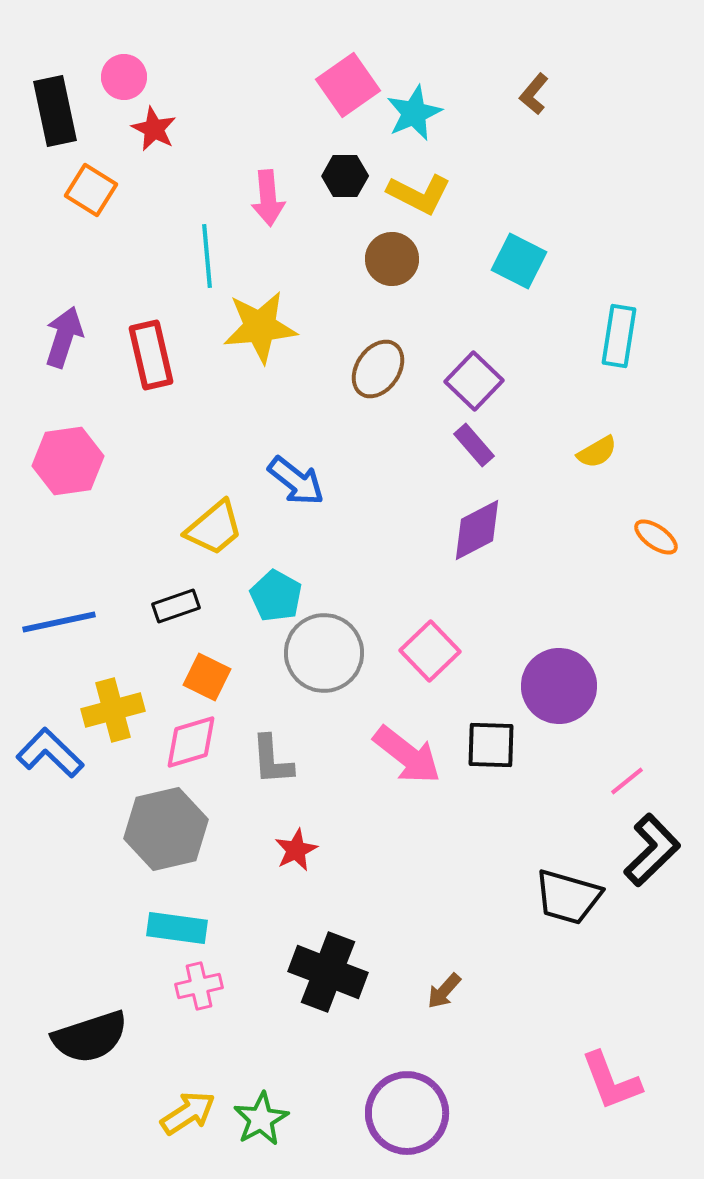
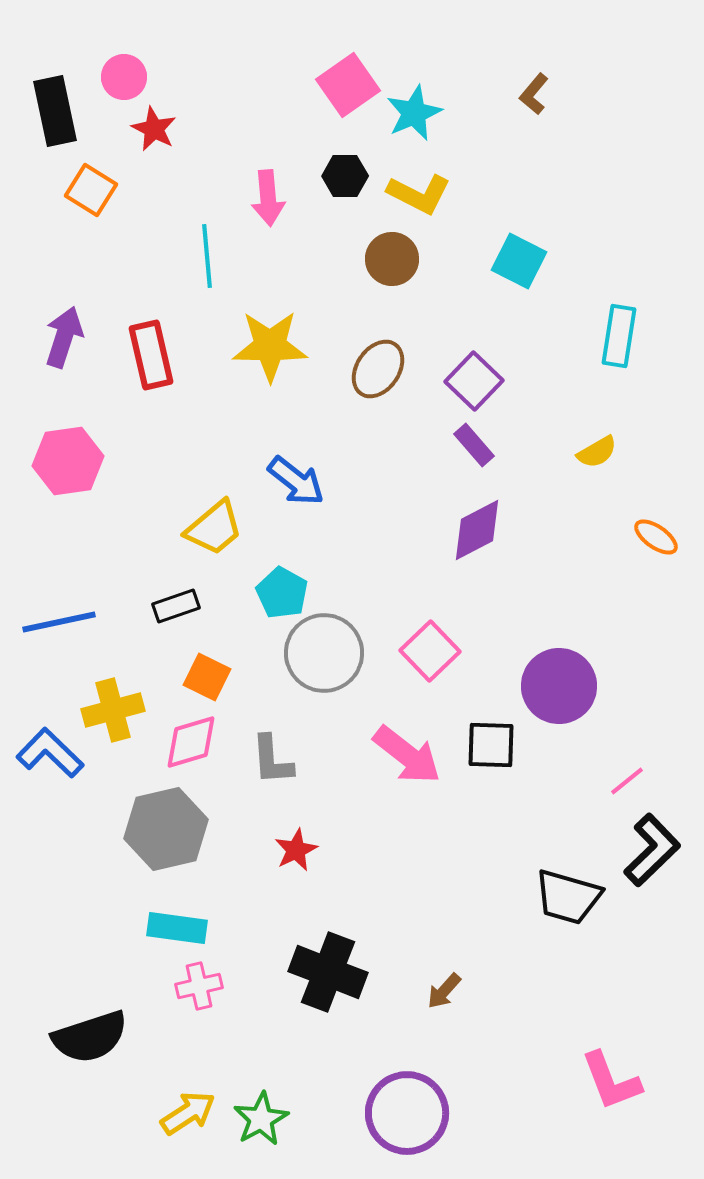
yellow star at (260, 327): moved 10 px right, 19 px down; rotated 6 degrees clockwise
cyan pentagon at (276, 596): moved 6 px right, 3 px up
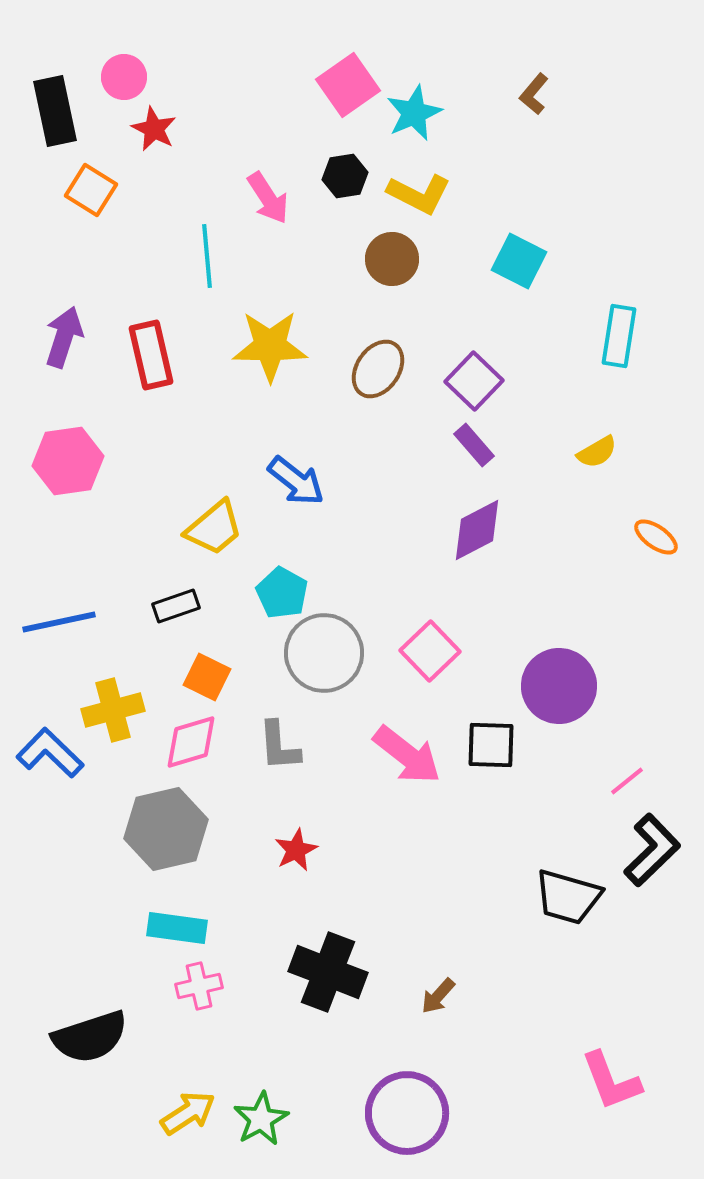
black hexagon at (345, 176): rotated 9 degrees counterclockwise
pink arrow at (268, 198): rotated 28 degrees counterclockwise
gray L-shape at (272, 760): moved 7 px right, 14 px up
brown arrow at (444, 991): moved 6 px left, 5 px down
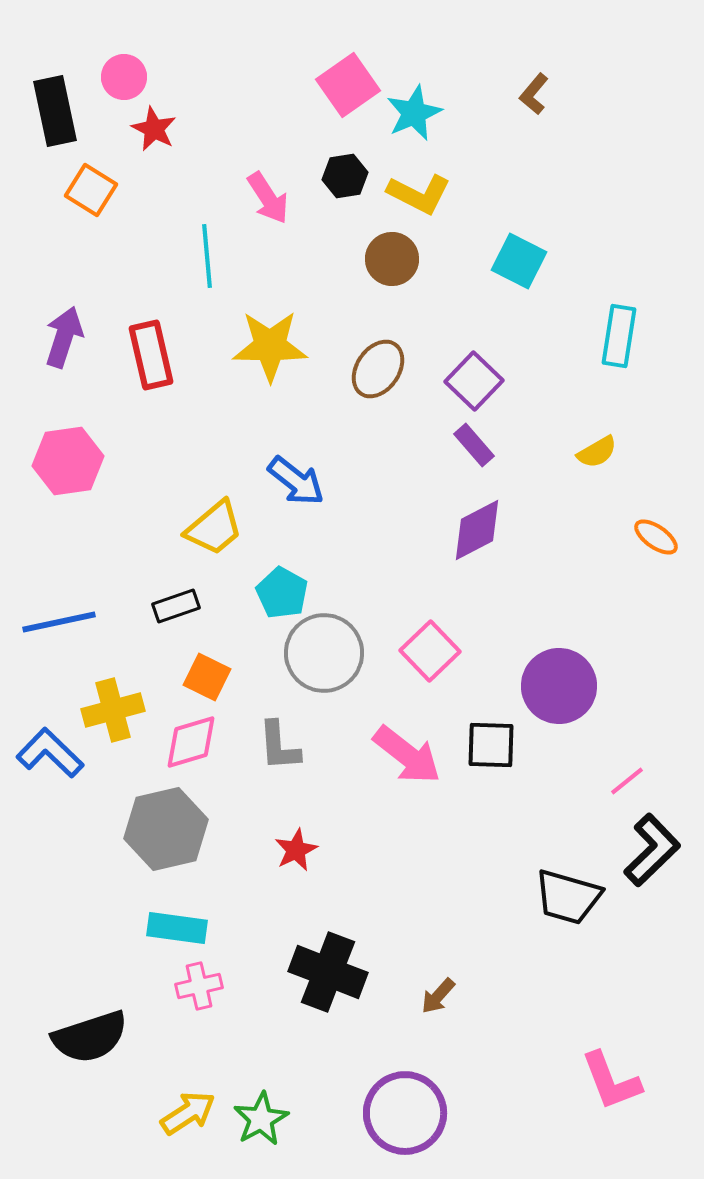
purple circle at (407, 1113): moved 2 px left
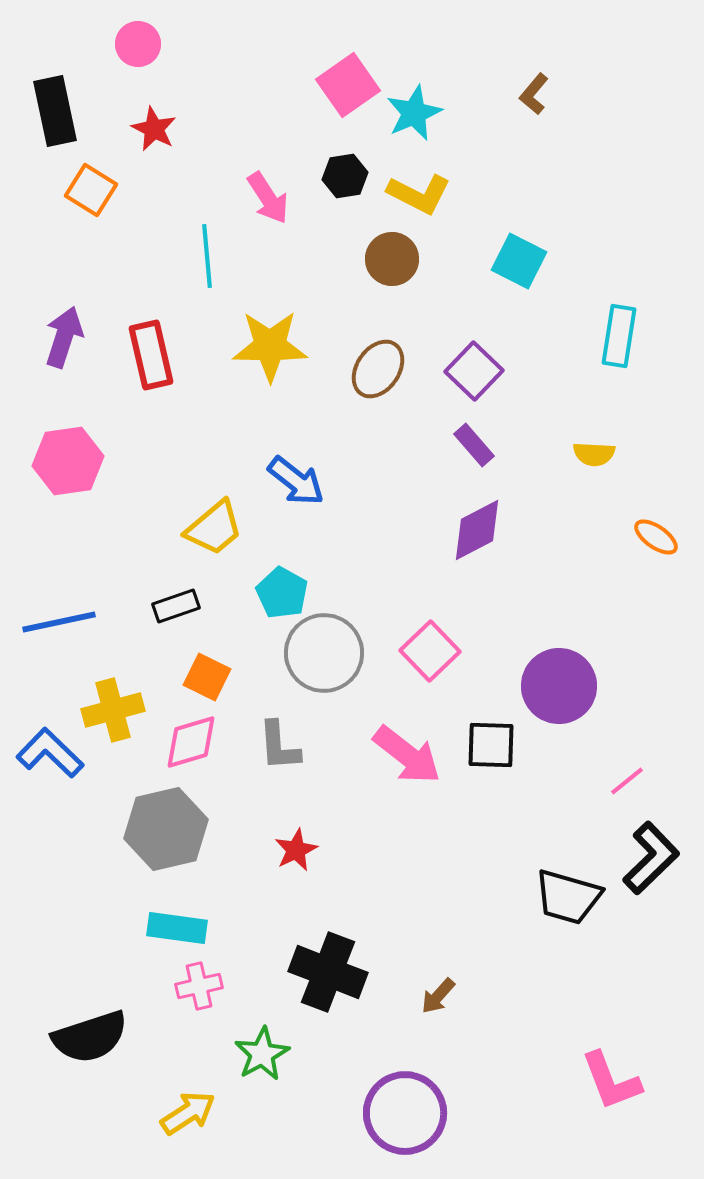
pink circle at (124, 77): moved 14 px right, 33 px up
purple square at (474, 381): moved 10 px up
yellow semicircle at (597, 452): moved 3 px left, 2 px down; rotated 33 degrees clockwise
black L-shape at (652, 850): moved 1 px left, 8 px down
green star at (261, 1119): moved 1 px right, 65 px up
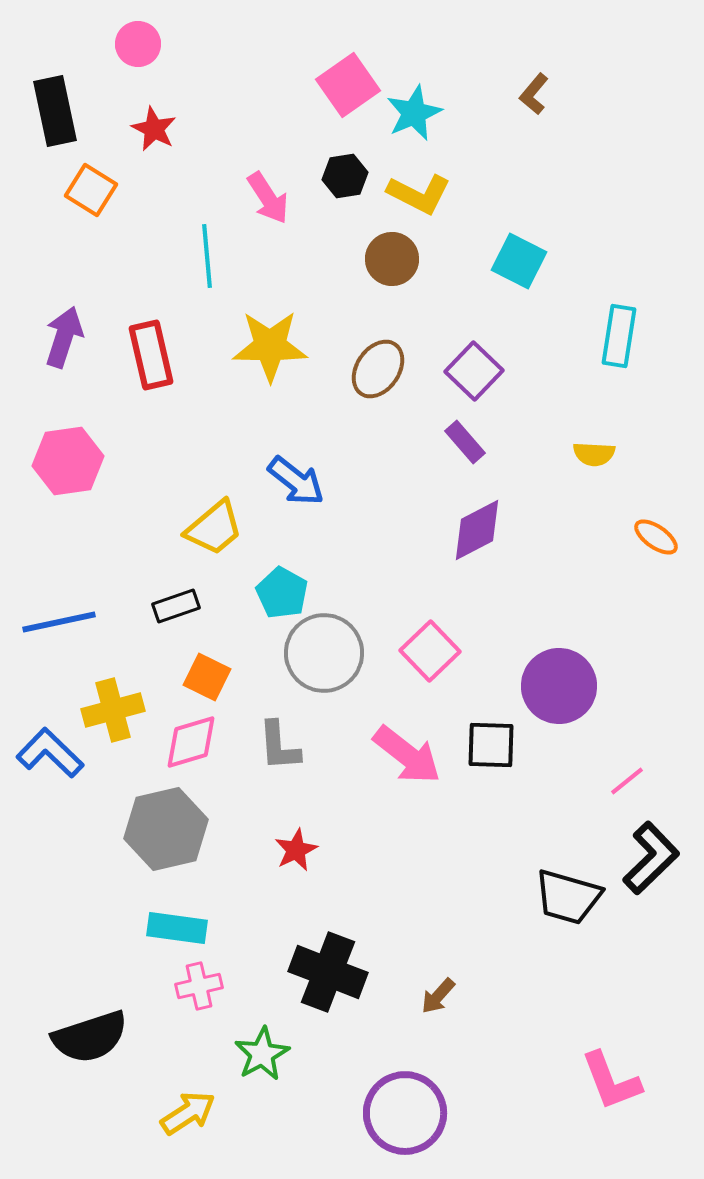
purple rectangle at (474, 445): moved 9 px left, 3 px up
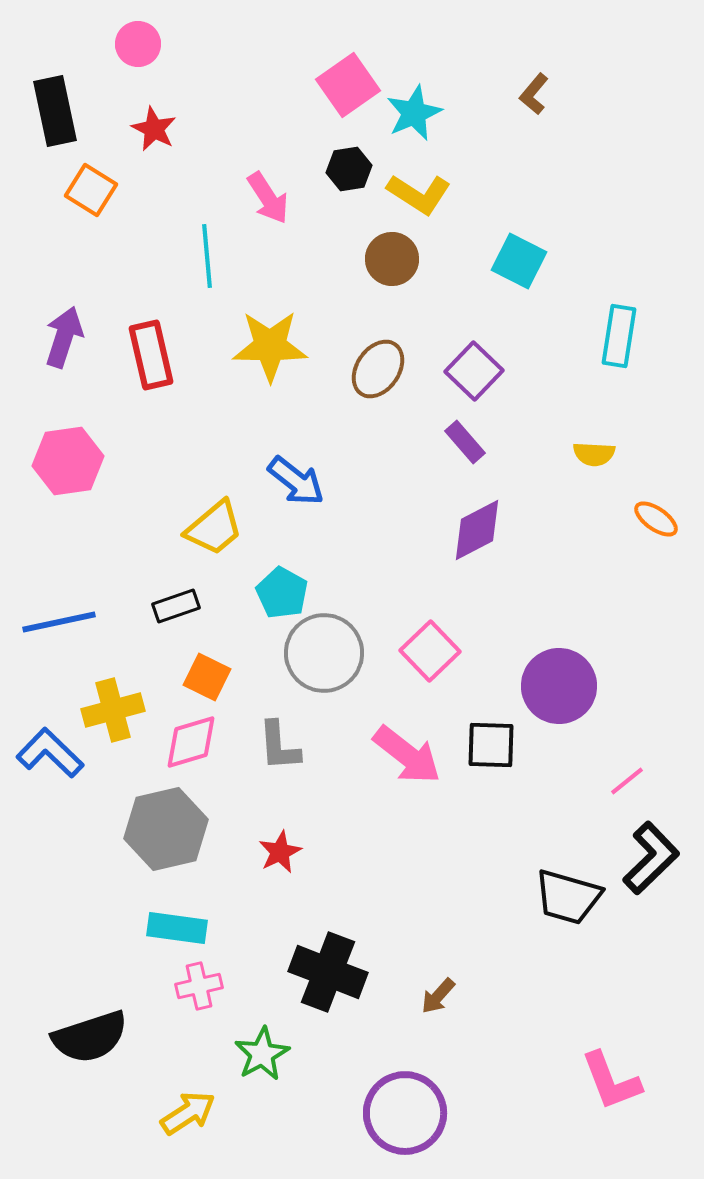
black hexagon at (345, 176): moved 4 px right, 7 px up
yellow L-shape at (419, 194): rotated 6 degrees clockwise
orange ellipse at (656, 537): moved 18 px up
red star at (296, 850): moved 16 px left, 2 px down
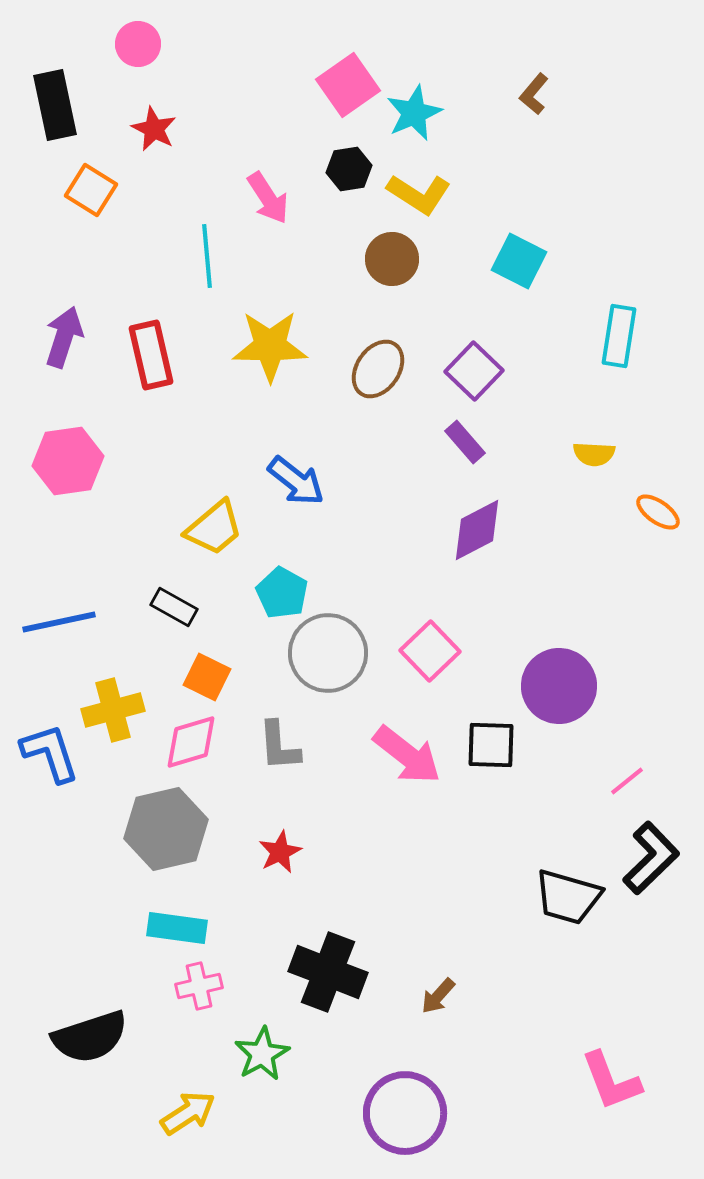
black rectangle at (55, 111): moved 6 px up
orange ellipse at (656, 519): moved 2 px right, 7 px up
black rectangle at (176, 606): moved 2 px left, 1 px down; rotated 48 degrees clockwise
gray circle at (324, 653): moved 4 px right
blue L-shape at (50, 753): rotated 28 degrees clockwise
